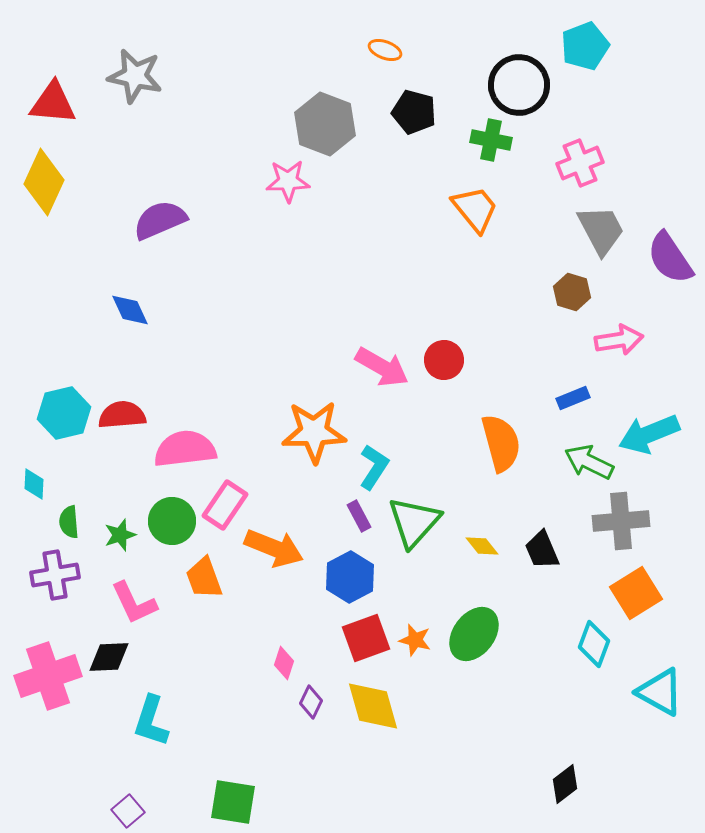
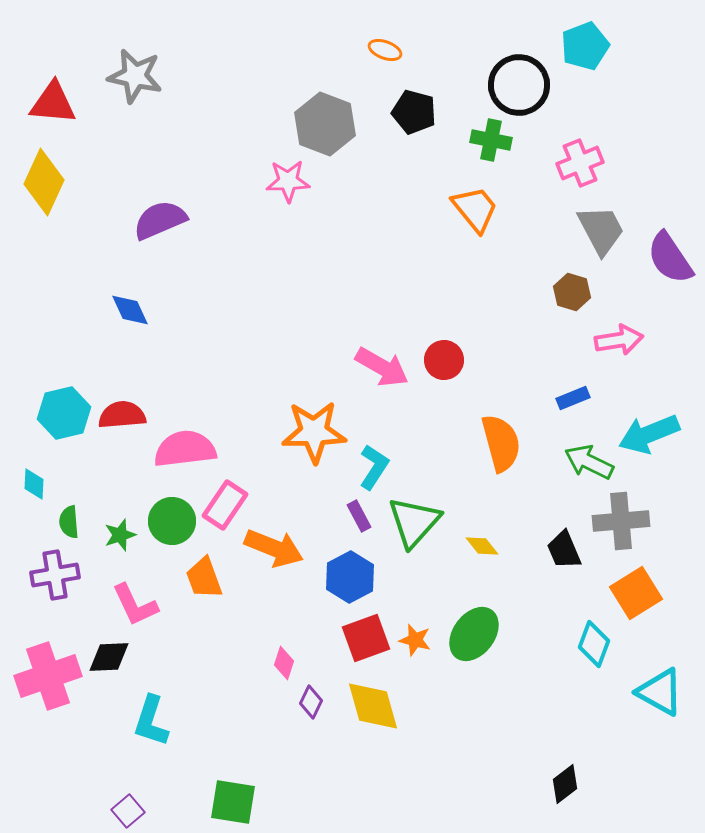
black trapezoid at (542, 550): moved 22 px right
pink L-shape at (134, 603): moved 1 px right, 2 px down
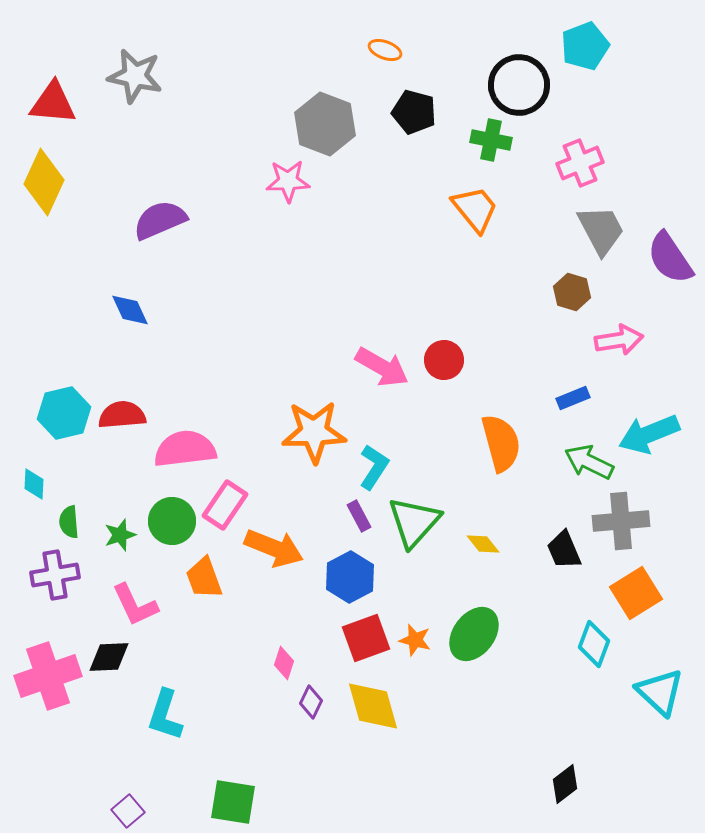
yellow diamond at (482, 546): moved 1 px right, 2 px up
cyan triangle at (660, 692): rotated 14 degrees clockwise
cyan L-shape at (151, 721): moved 14 px right, 6 px up
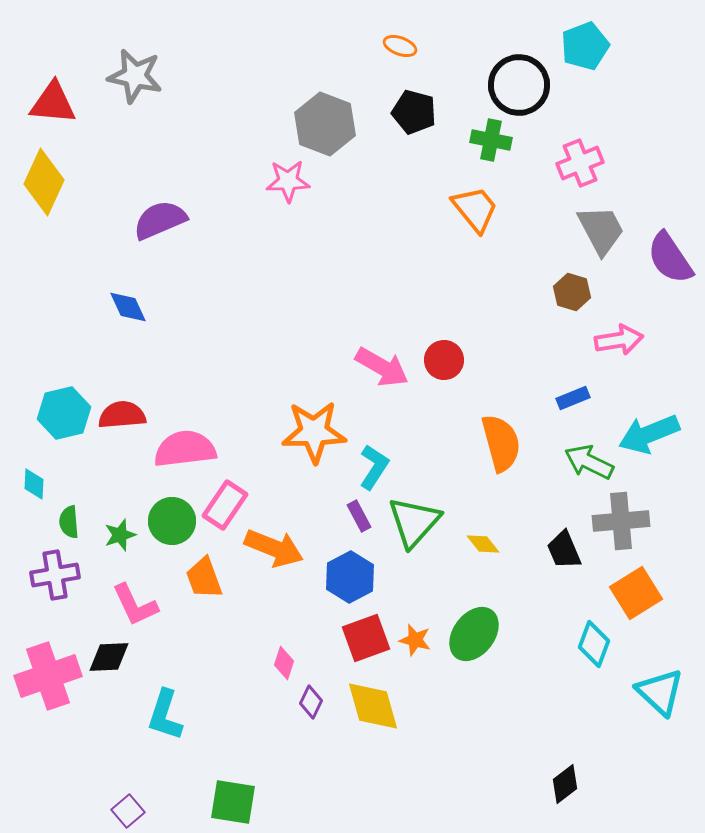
orange ellipse at (385, 50): moved 15 px right, 4 px up
blue diamond at (130, 310): moved 2 px left, 3 px up
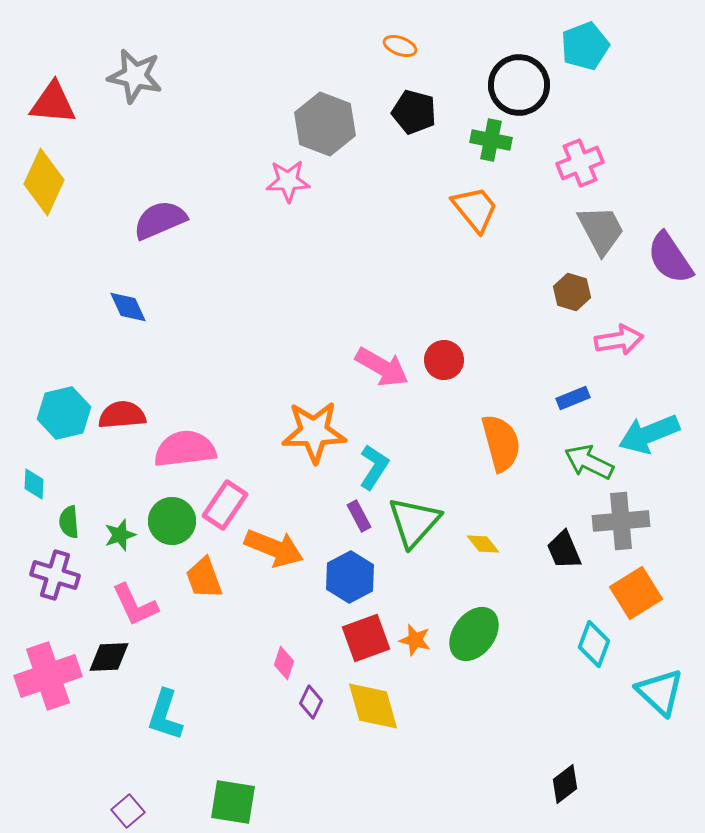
purple cross at (55, 575): rotated 27 degrees clockwise
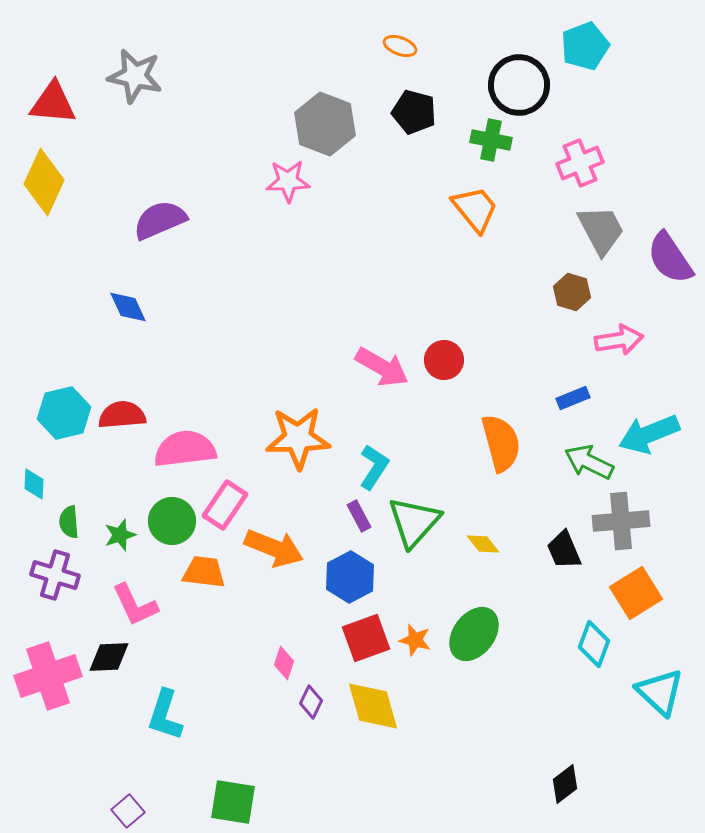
orange star at (314, 432): moved 16 px left, 6 px down
orange trapezoid at (204, 578): moved 6 px up; rotated 117 degrees clockwise
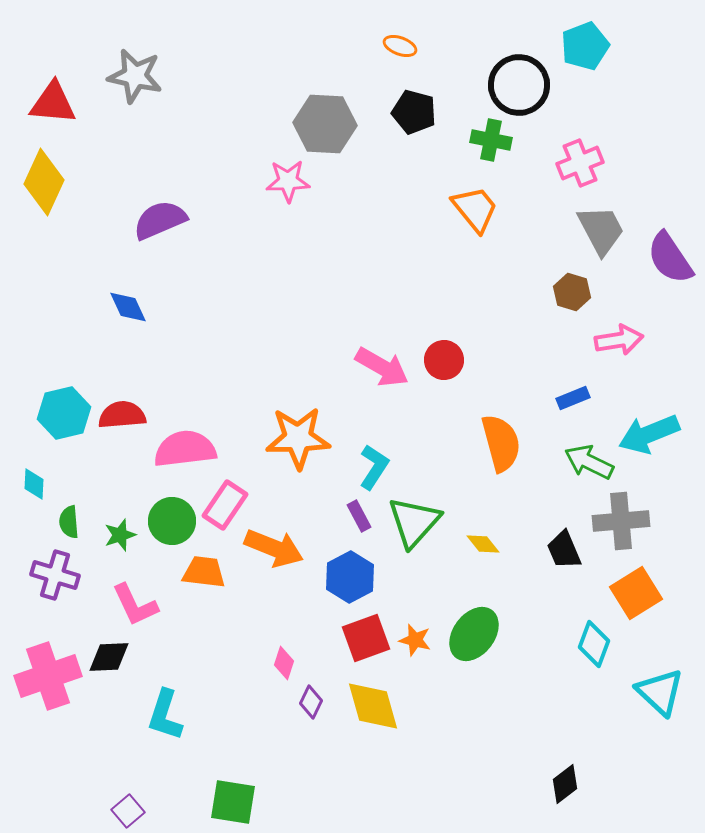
gray hexagon at (325, 124): rotated 18 degrees counterclockwise
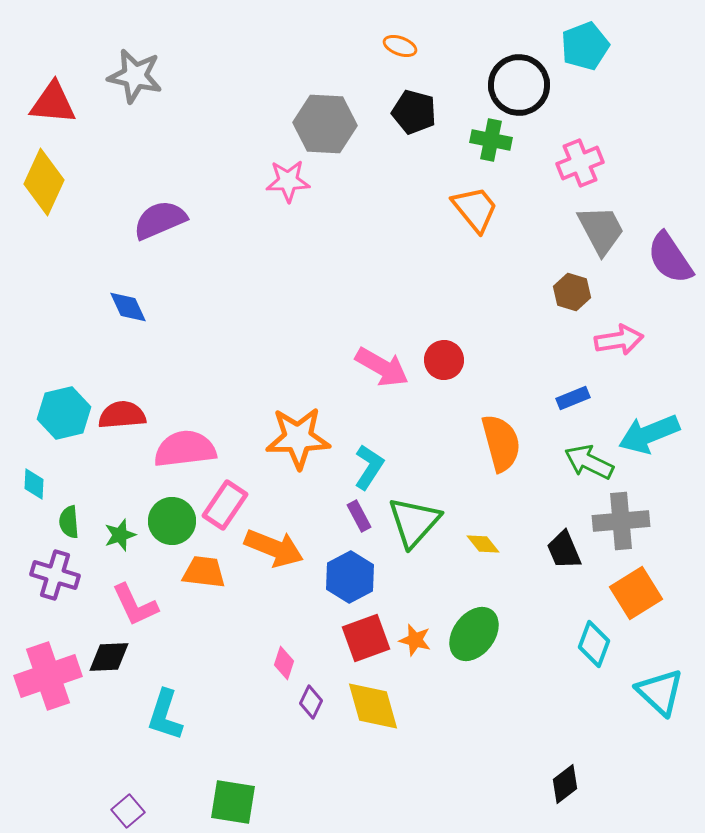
cyan L-shape at (374, 467): moved 5 px left
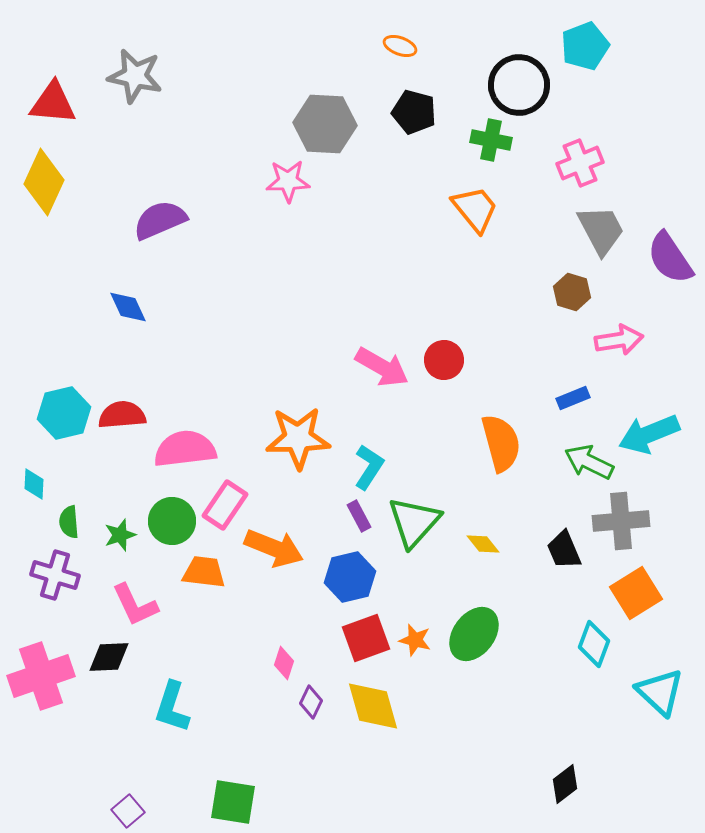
blue hexagon at (350, 577): rotated 15 degrees clockwise
pink cross at (48, 676): moved 7 px left
cyan L-shape at (165, 715): moved 7 px right, 8 px up
